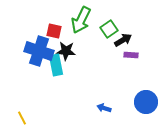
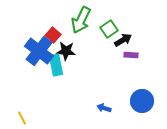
red square: moved 1 px left, 4 px down; rotated 28 degrees clockwise
blue cross: rotated 20 degrees clockwise
blue circle: moved 4 px left, 1 px up
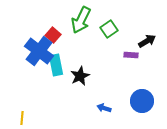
black arrow: moved 24 px right, 1 px down
black star: moved 14 px right, 25 px down; rotated 30 degrees counterclockwise
yellow line: rotated 32 degrees clockwise
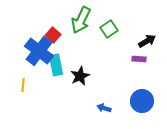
purple rectangle: moved 8 px right, 4 px down
yellow line: moved 1 px right, 33 px up
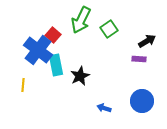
blue cross: moved 1 px left, 1 px up
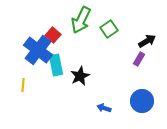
purple rectangle: rotated 64 degrees counterclockwise
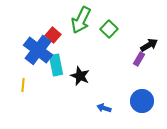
green square: rotated 12 degrees counterclockwise
black arrow: moved 2 px right, 4 px down
black star: rotated 24 degrees counterclockwise
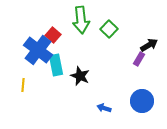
green arrow: rotated 32 degrees counterclockwise
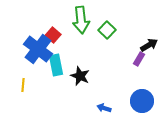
green square: moved 2 px left, 1 px down
blue cross: moved 1 px up
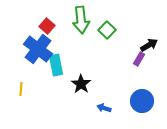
red square: moved 6 px left, 9 px up
black star: moved 1 px right, 8 px down; rotated 12 degrees clockwise
yellow line: moved 2 px left, 4 px down
